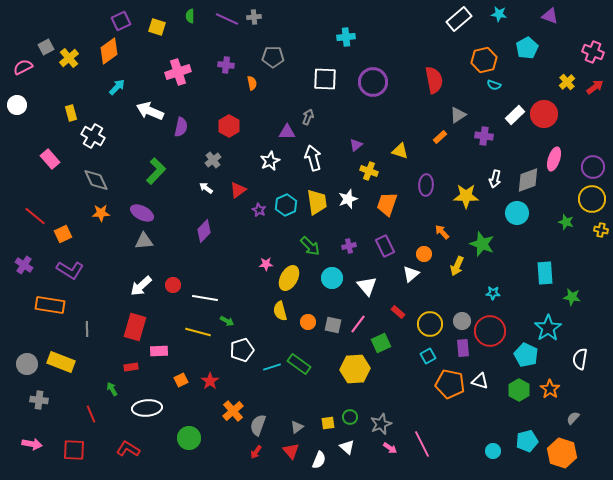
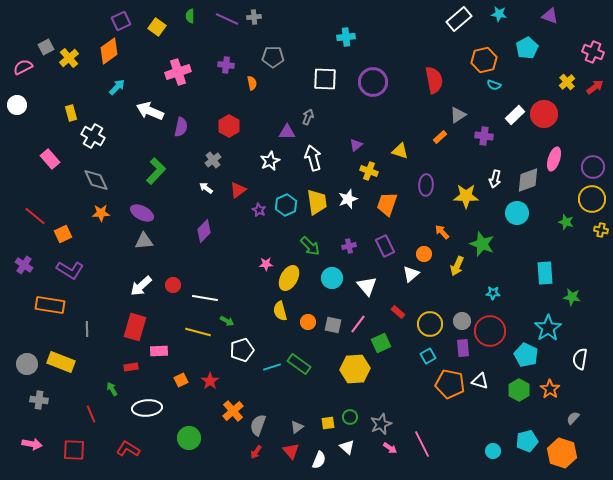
yellow square at (157, 27): rotated 18 degrees clockwise
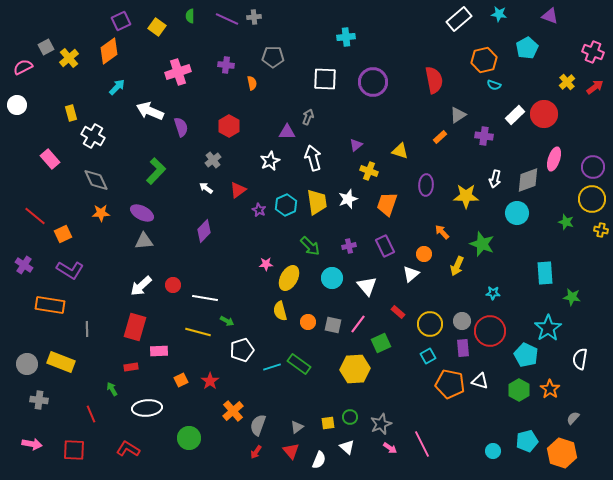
purple semicircle at (181, 127): rotated 30 degrees counterclockwise
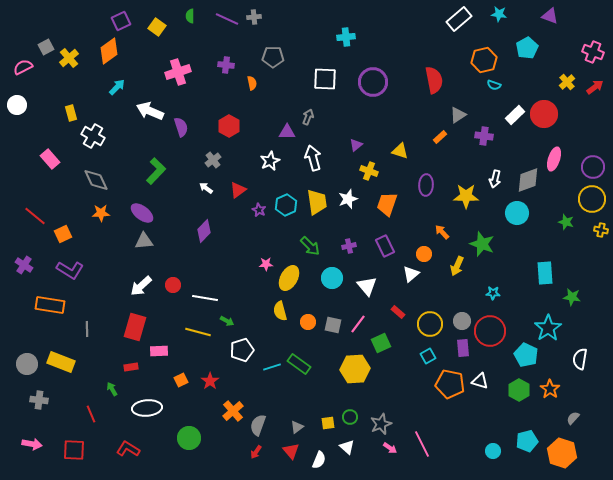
purple ellipse at (142, 213): rotated 10 degrees clockwise
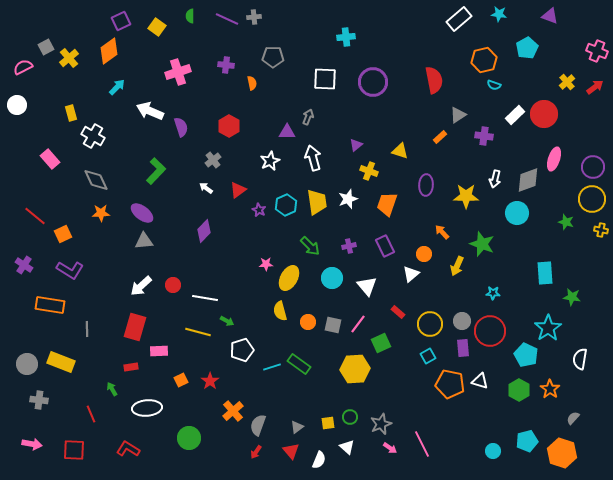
pink cross at (593, 52): moved 4 px right, 1 px up
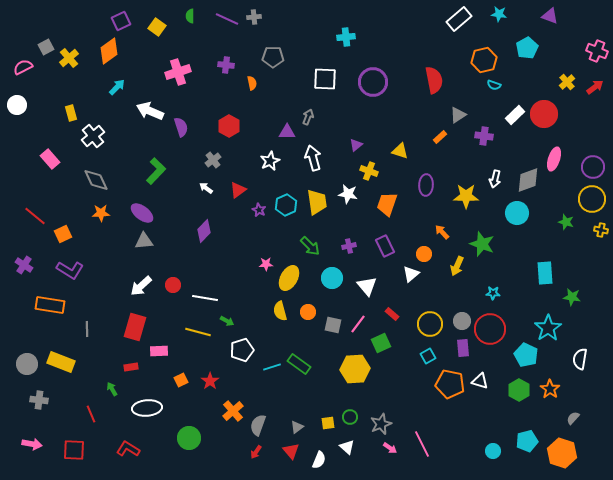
white cross at (93, 136): rotated 20 degrees clockwise
white star at (348, 199): moved 5 px up; rotated 30 degrees clockwise
red rectangle at (398, 312): moved 6 px left, 2 px down
orange circle at (308, 322): moved 10 px up
red circle at (490, 331): moved 2 px up
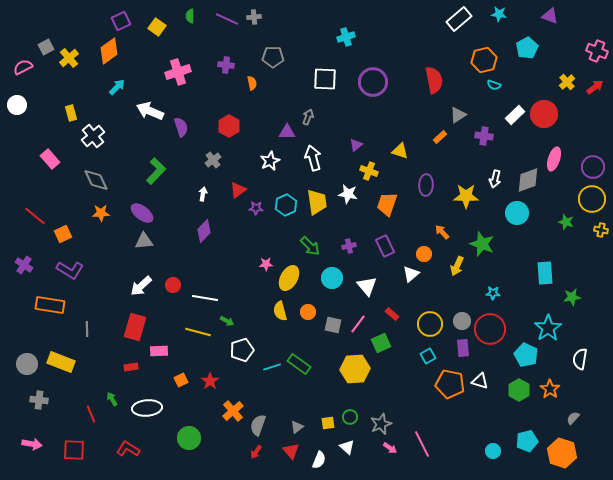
cyan cross at (346, 37): rotated 12 degrees counterclockwise
white arrow at (206, 188): moved 3 px left, 6 px down; rotated 64 degrees clockwise
purple star at (259, 210): moved 3 px left, 2 px up; rotated 24 degrees counterclockwise
green star at (572, 297): rotated 18 degrees counterclockwise
green arrow at (112, 389): moved 10 px down
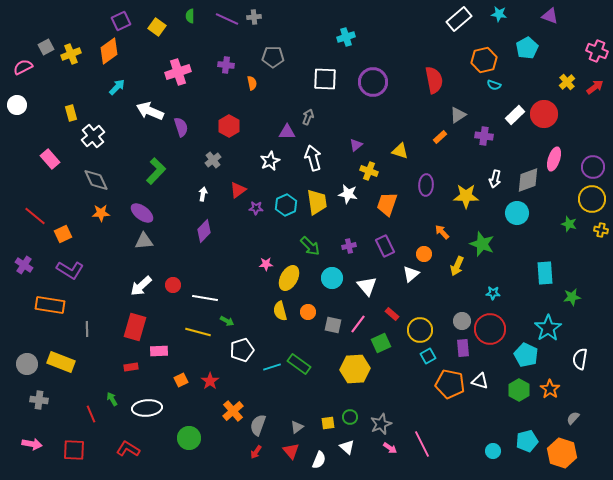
yellow cross at (69, 58): moved 2 px right, 4 px up; rotated 18 degrees clockwise
green star at (566, 222): moved 3 px right, 2 px down
yellow circle at (430, 324): moved 10 px left, 6 px down
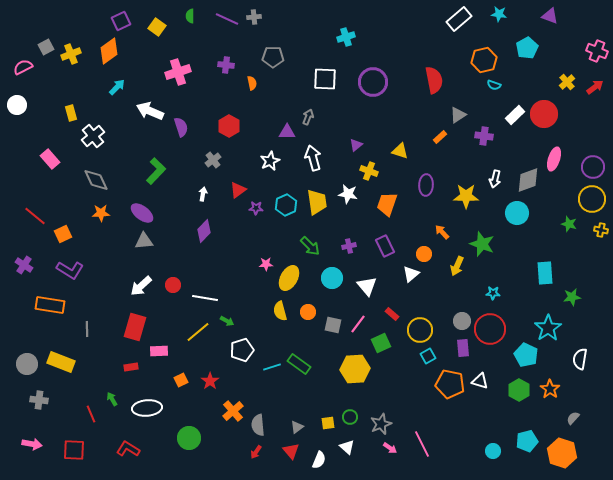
yellow line at (198, 332): rotated 55 degrees counterclockwise
gray semicircle at (258, 425): rotated 25 degrees counterclockwise
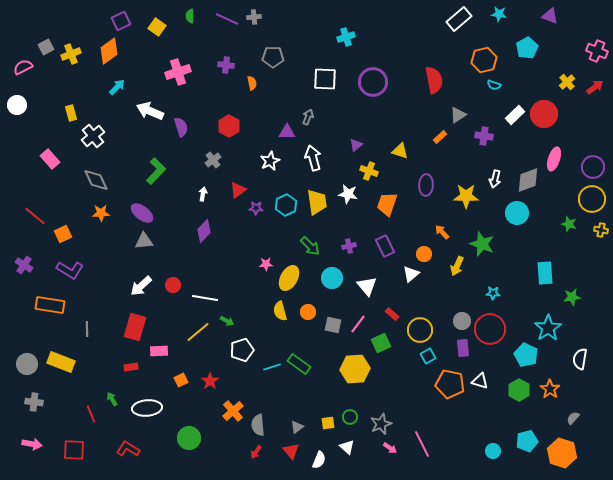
gray cross at (39, 400): moved 5 px left, 2 px down
